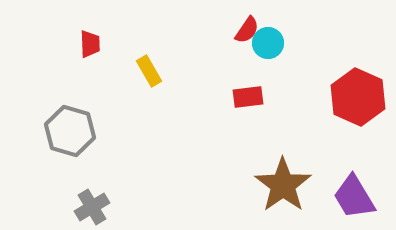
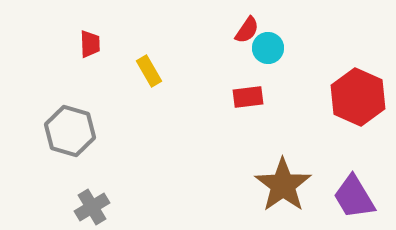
cyan circle: moved 5 px down
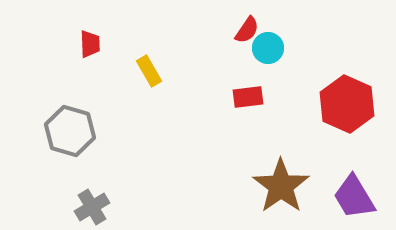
red hexagon: moved 11 px left, 7 px down
brown star: moved 2 px left, 1 px down
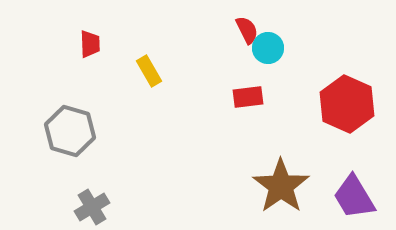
red semicircle: rotated 60 degrees counterclockwise
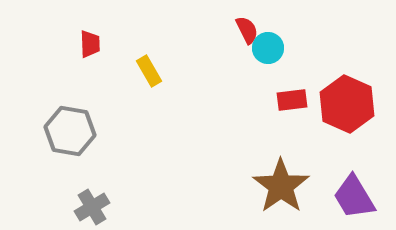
red rectangle: moved 44 px right, 3 px down
gray hexagon: rotated 6 degrees counterclockwise
